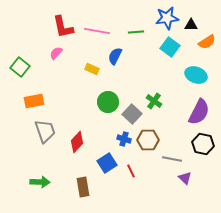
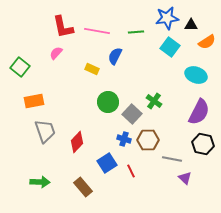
brown rectangle: rotated 30 degrees counterclockwise
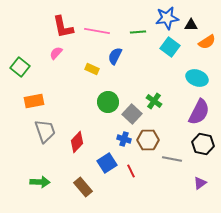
green line: moved 2 px right
cyan ellipse: moved 1 px right, 3 px down
purple triangle: moved 15 px right, 5 px down; rotated 40 degrees clockwise
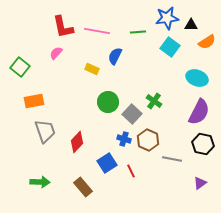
brown hexagon: rotated 25 degrees clockwise
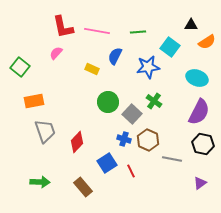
blue star: moved 19 px left, 49 px down
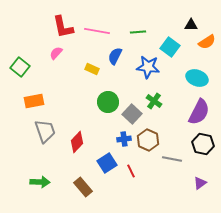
blue star: rotated 15 degrees clockwise
blue cross: rotated 24 degrees counterclockwise
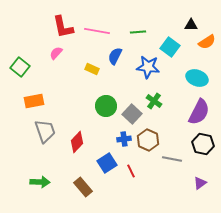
green circle: moved 2 px left, 4 px down
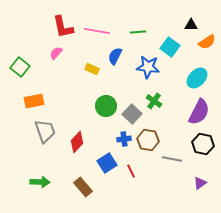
cyan ellipse: rotated 65 degrees counterclockwise
brown hexagon: rotated 15 degrees counterclockwise
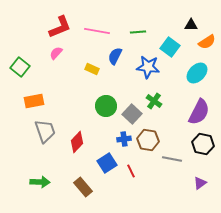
red L-shape: moved 3 px left; rotated 100 degrees counterclockwise
cyan ellipse: moved 5 px up
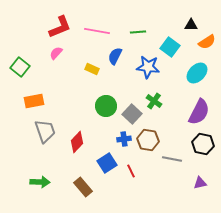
purple triangle: rotated 24 degrees clockwise
